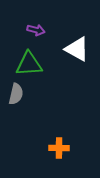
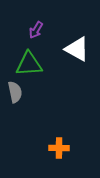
purple arrow: rotated 108 degrees clockwise
gray semicircle: moved 1 px left, 2 px up; rotated 25 degrees counterclockwise
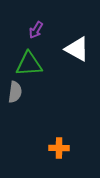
gray semicircle: rotated 20 degrees clockwise
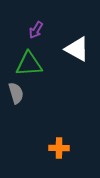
gray semicircle: moved 1 px right, 1 px down; rotated 25 degrees counterclockwise
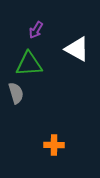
orange cross: moved 5 px left, 3 px up
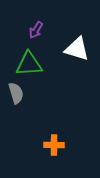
white triangle: rotated 12 degrees counterclockwise
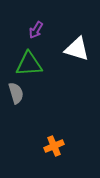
orange cross: moved 1 px down; rotated 24 degrees counterclockwise
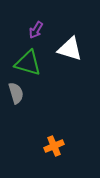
white triangle: moved 7 px left
green triangle: moved 1 px left, 1 px up; rotated 20 degrees clockwise
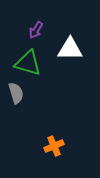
white triangle: rotated 16 degrees counterclockwise
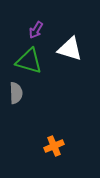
white triangle: rotated 16 degrees clockwise
green triangle: moved 1 px right, 2 px up
gray semicircle: rotated 15 degrees clockwise
